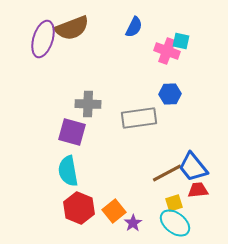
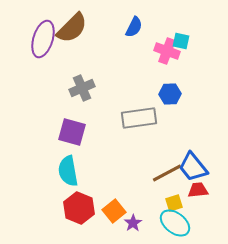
brown semicircle: rotated 24 degrees counterclockwise
gray cross: moved 6 px left, 16 px up; rotated 25 degrees counterclockwise
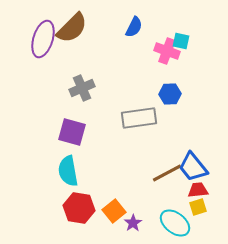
yellow square: moved 24 px right, 4 px down
red hexagon: rotated 12 degrees counterclockwise
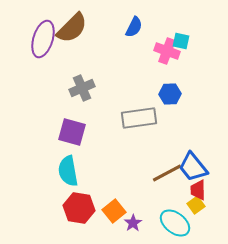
red trapezoid: rotated 85 degrees counterclockwise
yellow square: moved 2 px left, 2 px up; rotated 18 degrees counterclockwise
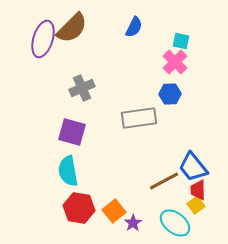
pink cross: moved 8 px right, 11 px down; rotated 25 degrees clockwise
brown line: moved 3 px left, 8 px down
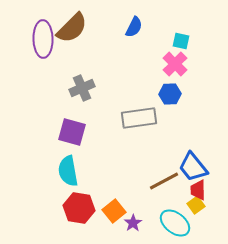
purple ellipse: rotated 18 degrees counterclockwise
pink cross: moved 2 px down
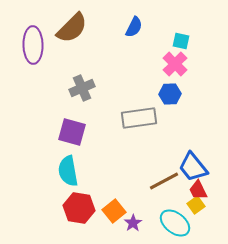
purple ellipse: moved 10 px left, 6 px down
red trapezoid: rotated 25 degrees counterclockwise
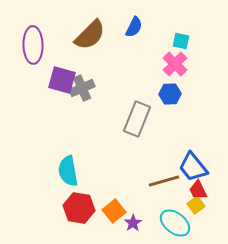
brown semicircle: moved 18 px right, 7 px down
gray rectangle: moved 2 px left, 1 px down; rotated 60 degrees counterclockwise
purple square: moved 10 px left, 52 px up
brown line: rotated 12 degrees clockwise
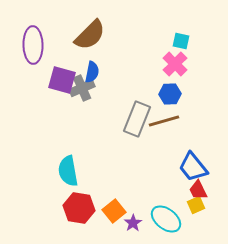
blue semicircle: moved 42 px left, 45 px down; rotated 15 degrees counterclockwise
brown line: moved 60 px up
yellow square: rotated 12 degrees clockwise
cyan ellipse: moved 9 px left, 4 px up
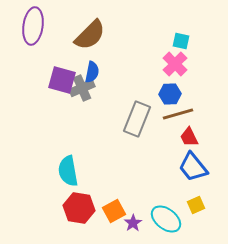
purple ellipse: moved 19 px up; rotated 9 degrees clockwise
brown line: moved 14 px right, 7 px up
red trapezoid: moved 9 px left, 53 px up
orange square: rotated 10 degrees clockwise
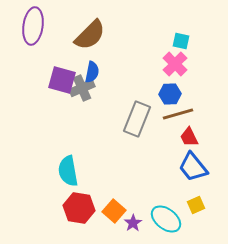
orange square: rotated 20 degrees counterclockwise
